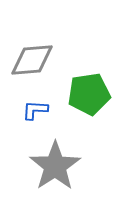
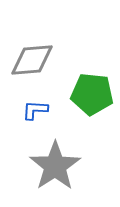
green pentagon: moved 3 px right; rotated 15 degrees clockwise
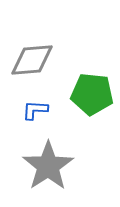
gray star: moved 7 px left
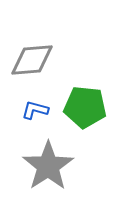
green pentagon: moved 7 px left, 13 px down
blue L-shape: rotated 12 degrees clockwise
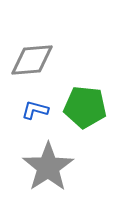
gray star: moved 1 px down
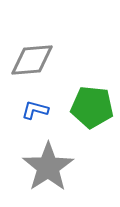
green pentagon: moved 7 px right
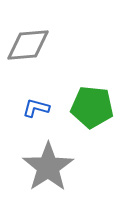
gray diamond: moved 4 px left, 15 px up
blue L-shape: moved 1 px right, 2 px up
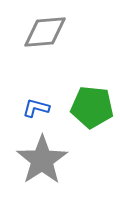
gray diamond: moved 17 px right, 13 px up
gray star: moved 6 px left, 7 px up
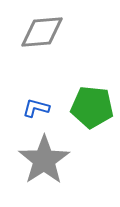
gray diamond: moved 3 px left
gray star: moved 2 px right
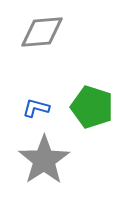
green pentagon: rotated 12 degrees clockwise
